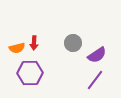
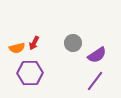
red arrow: rotated 24 degrees clockwise
purple line: moved 1 px down
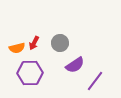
gray circle: moved 13 px left
purple semicircle: moved 22 px left, 10 px down
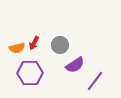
gray circle: moved 2 px down
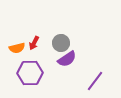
gray circle: moved 1 px right, 2 px up
purple semicircle: moved 8 px left, 6 px up
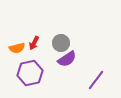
purple hexagon: rotated 10 degrees counterclockwise
purple line: moved 1 px right, 1 px up
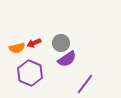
red arrow: rotated 40 degrees clockwise
purple hexagon: rotated 25 degrees counterclockwise
purple line: moved 11 px left, 4 px down
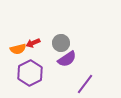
red arrow: moved 1 px left
orange semicircle: moved 1 px right, 1 px down
purple hexagon: rotated 10 degrees clockwise
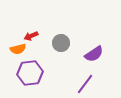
red arrow: moved 2 px left, 7 px up
purple semicircle: moved 27 px right, 5 px up
purple hexagon: rotated 20 degrees clockwise
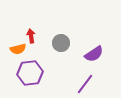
red arrow: rotated 104 degrees clockwise
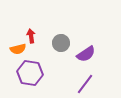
purple semicircle: moved 8 px left
purple hexagon: rotated 15 degrees clockwise
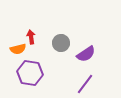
red arrow: moved 1 px down
